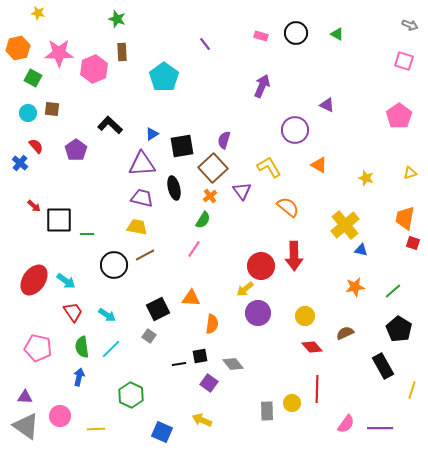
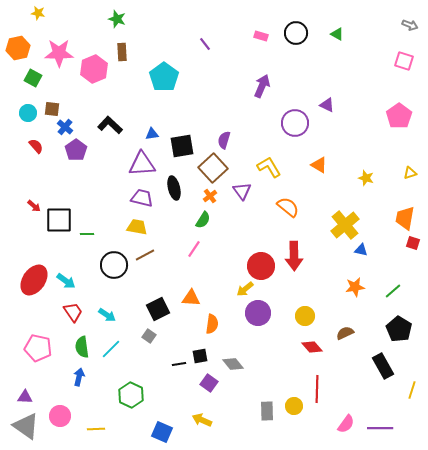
purple circle at (295, 130): moved 7 px up
blue triangle at (152, 134): rotated 24 degrees clockwise
blue cross at (20, 163): moved 45 px right, 36 px up
yellow circle at (292, 403): moved 2 px right, 3 px down
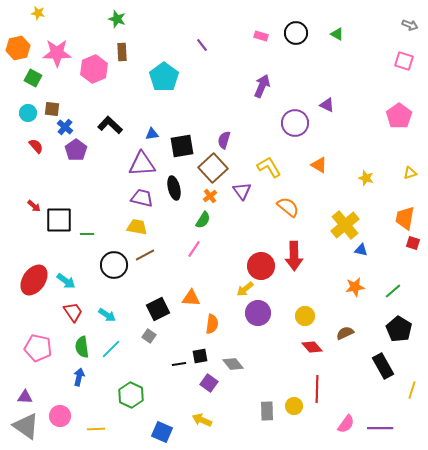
purple line at (205, 44): moved 3 px left, 1 px down
pink star at (59, 53): moved 2 px left
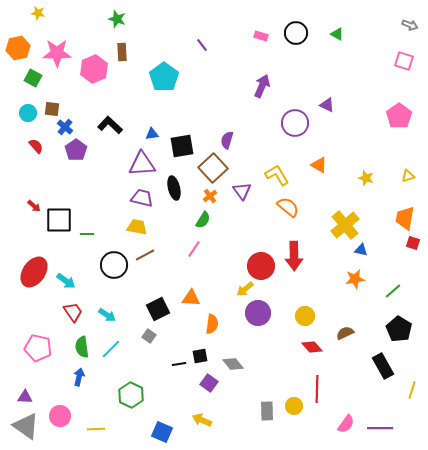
purple semicircle at (224, 140): moved 3 px right
yellow L-shape at (269, 167): moved 8 px right, 8 px down
yellow triangle at (410, 173): moved 2 px left, 3 px down
red ellipse at (34, 280): moved 8 px up
orange star at (355, 287): moved 8 px up
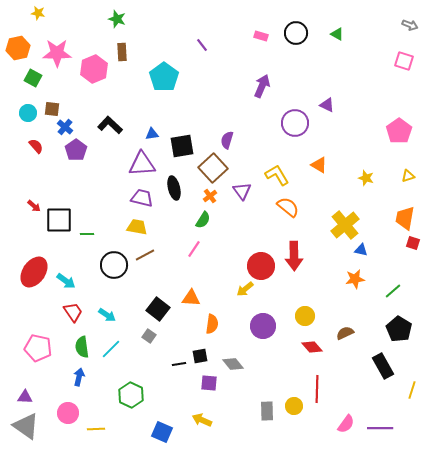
pink pentagon at (399, 116): moved 15 px down
black square at (158, 309): rotated 25 degrees counterclockwise
purple circle at (258, 313): moved 5 px right, 13 px down
purple square at (209, 383): rotated 30 degrees counterclockwise
pink circle at (60, 416): moved 8 px right, 3 px up
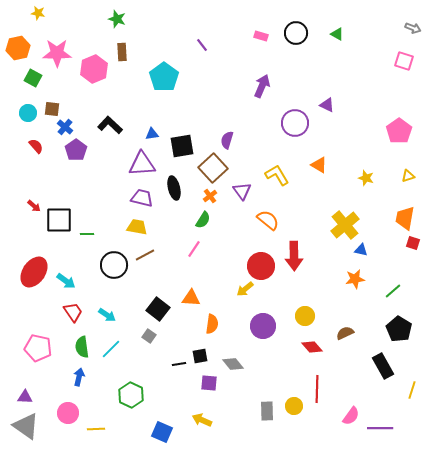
gray arrow at (410, 25): moved 3 px right, 3 px down
orange semicircle at (288, 207): moved 20 px left, 13 px down
pink semicircle at (346, 424): moved 5 px right, 8 px up
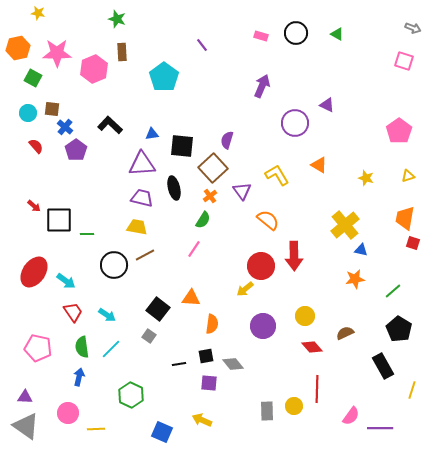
black square at (182, 146): rotated 15 degrees clockwise
black square at (200, 356): moved 6 px right
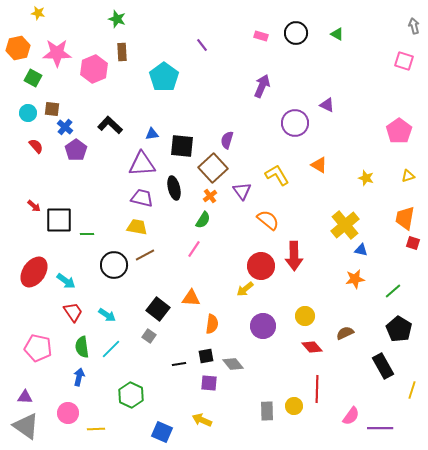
gray arrow at (413, 28): moved 1 px right, 2 px up; rotated 126 degrees counterclockwise
